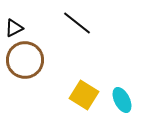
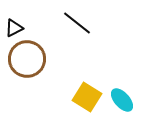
brown circle: moved 2 px right, 1 px up
yellow square: moved 3 px right, 2 px down
cyan ellipse: rotated 15 degrees counterclockwise
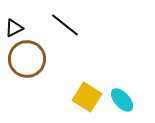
black line: moved 12 px left, 2 px down
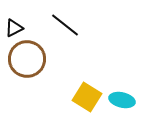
cyan ellipse: rotated 35 degrees counterclockwise
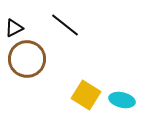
yellow square: moved 1 px left, 2 px up
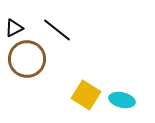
black line: moved 8 px left, 5 px down
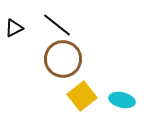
black line: moved 5 px up
brown circle: moved 36 px right
yellow square: moved 4 px left, 1 px down; rotated 20 degrees clockwise
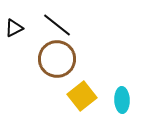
brown circle: moved 6 px left
cyan ellipse: rotated 75 degrees clockwise
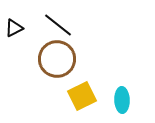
black line: moved 1 px right
yellow square: rotated 12 degrees clockwise
